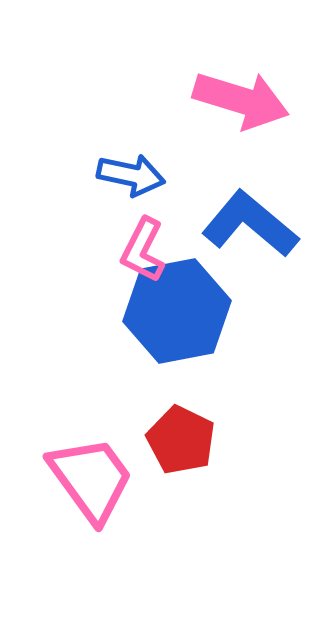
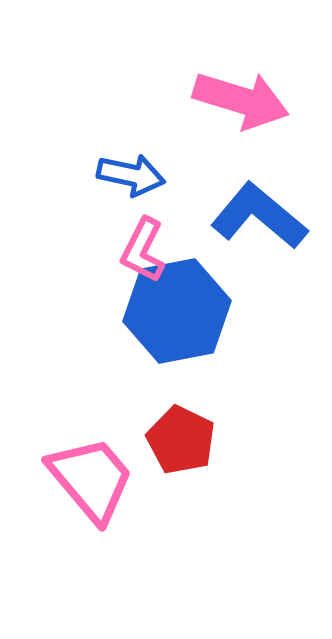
blue L-shape: moved 9 px right, 8 px up
pink trapezoid: rotated 4 degrees counterclockwise
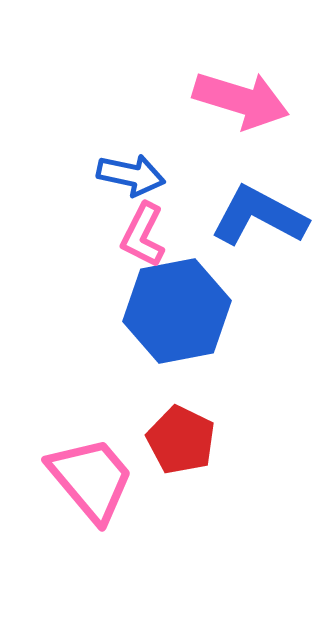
blue L-shape: rotated 12 degrees counterclockwise
pink L-shape: moved 15 px up
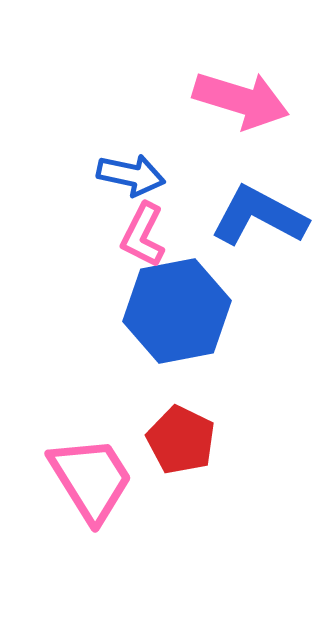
pink trapezoid: rotated 8 degrees clockwise
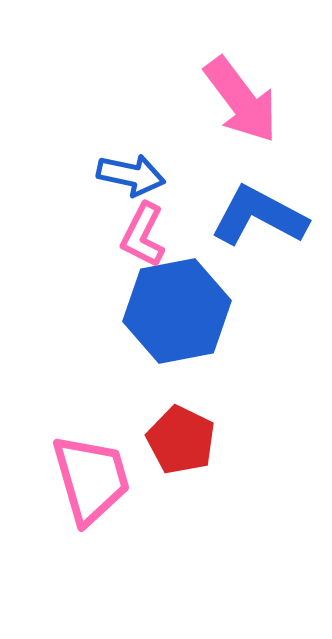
pink arrow: rotated 36 degrees clockwise
pink trapezoid: rotated 16 degrees clockwise
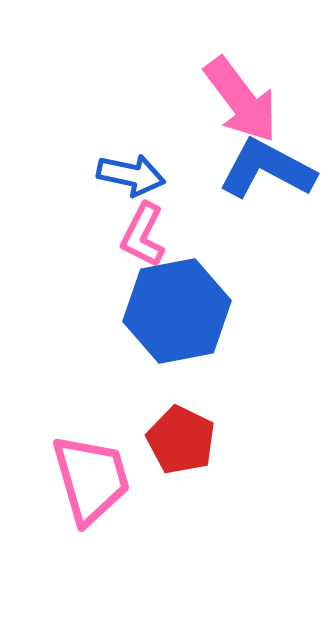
blue L-shape: moved 8 px right, 47 px up
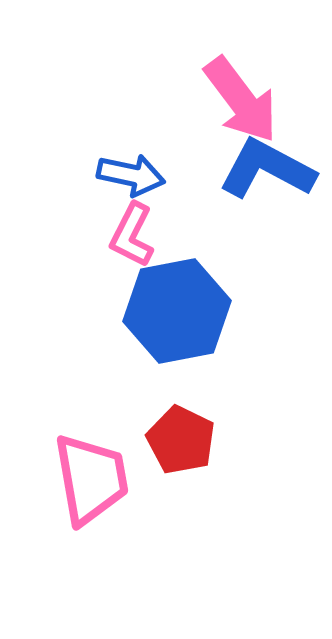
pink L-shape: moved 11 px left
pink trapezoid: rotated 6 degrees clockwise
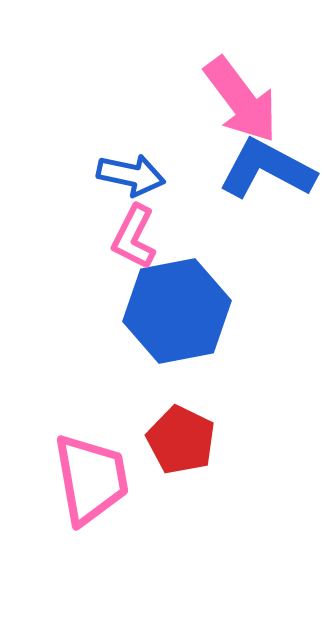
pink L-shape: moved 2 px right, 2 px down
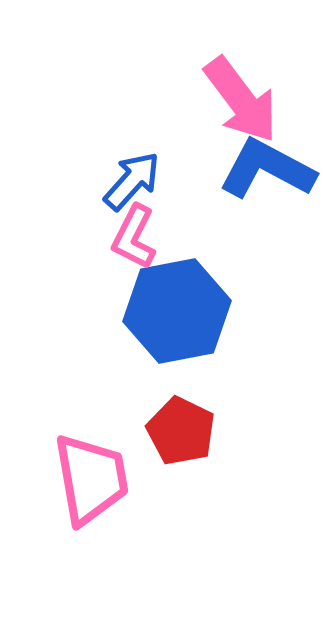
blue arrow: moved 1 px right, 6 px down; rotated 60 degrees counterclockwise
red pentagon: moved 9 px up
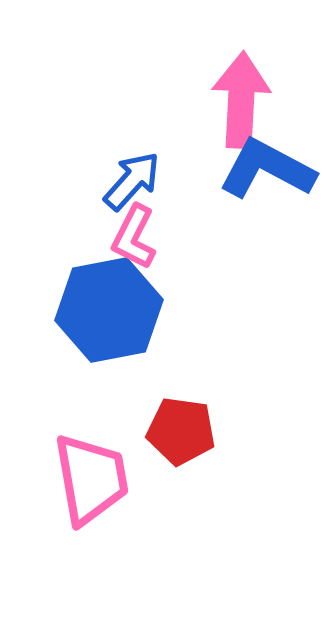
pink arrow: rotated 140 degrees counterclockwise
blue hexagon: moved 68 px left, 1 px up
red pentagon: rotated 18 degrees counterclockwise
